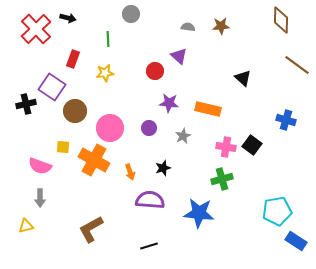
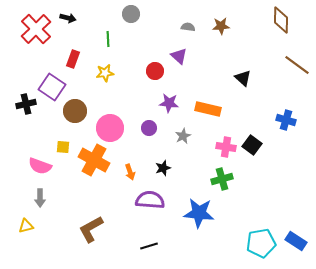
cyan pentagon: moved 16 px left, 32 px down
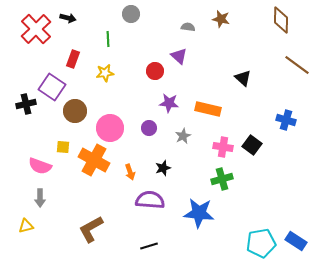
brown star: moved 7 px up; rotated 18 degrees clockwise
pink cross: moved 3 px left
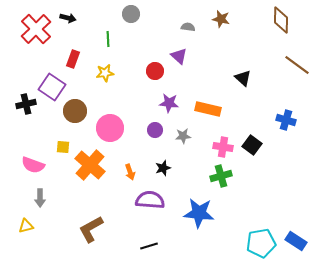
purple circle: moved 6 px right, 2 px down
gray star: rotated 21 degrees clockwise
orange cross: moved 4 px left, 5 px down; rotated 12 degrees clockwise
pink semicircle: moved 7 px left, 1 px up
green cross: moved 1 px left, 3 px up
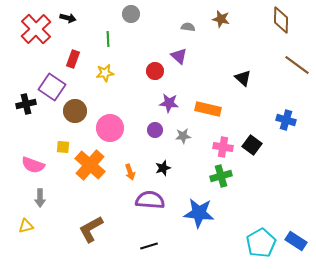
cyan pentagon: rotated 20 degrees counterclockwise
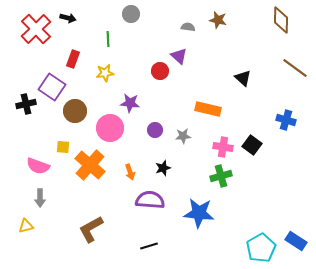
brown star: moved 3 px left, 1 px down
brown line: moved 2 px left, 3 px down
red circle: moved 5 px right
purple star: moved 39 px left
pink semicircle: moved 5 px right, 1 px down
cyan pentagon: moved 5 px down
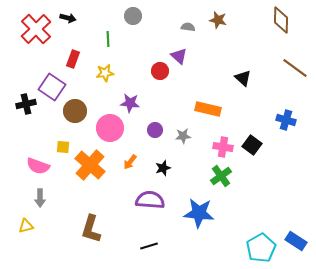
gray circle: moved 2 px right, 2 px down
orange arrow: moved 10 px up; rotated 56 degrees clockwise
green cross: rotated 20 degrees counterclockwise
brown L-shape: rotated 44 degrees counterclockwise
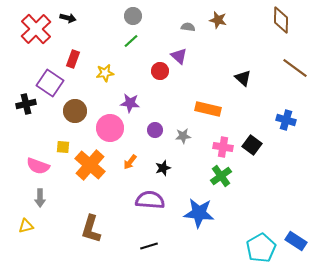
green line: moved 23 px right, 2 px down; rotated 49 degrees clockwise
purple square: moved 2 px left, 4 px up
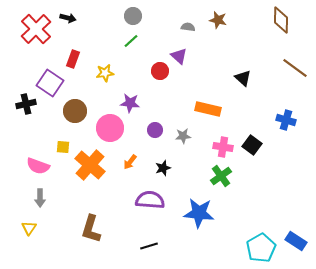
yellow triangle: moved 3 px right, 2 px down; rotated 42 degrees counterclockwise
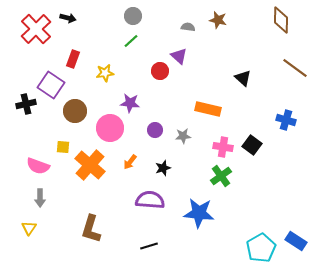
purple square: moved 1 px right, 2 px down
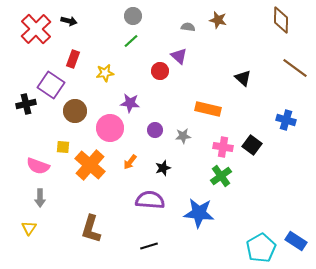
black arrow: moved 1 px right, 3 px down
